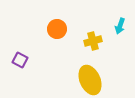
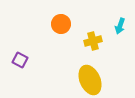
orange circle: moved 4 px right, 5 px up
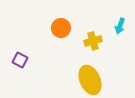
orange circle: moved 4 px down
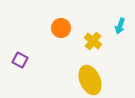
yellow cross: rotated 36 degrees counterclockwise
